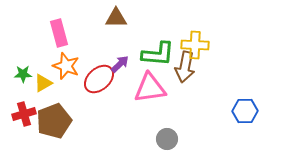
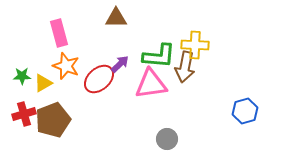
green L-shape: moved 1 px right, 2 px down
green star: moved 1 px left, 2 px down
pink triangle: moved 1 px right, 4 px up
blue hexagon: rotated 15 degrees counterclockwise
brown pentagon: moved 1 px left, 1 px up
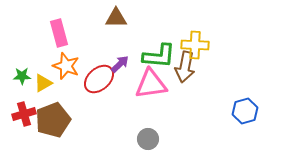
gray circle: moved 19 px left
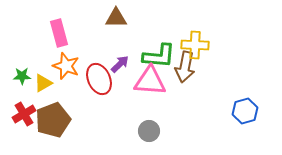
red ellipse: rotated 72 degrees counterclockwise
pink triangle: moved 1 px left, 3 px up; rotated 12 degrees clockwise
red cross: rotated 15 degrees counterclockwise
gray circle: moved 1 px right, 8 px up
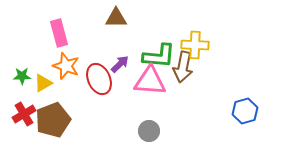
brown arrow: moved 2 px left
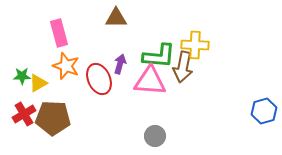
purple arrow: rotated 30 degrees counterclockwise
yellow triangle: moved 5 px left
blue hexagon: moved 19 px right
brown pentagon: moved 2 px up; rotated 24 degrees clockwise
gray circle: moved 6 px right, 5 px down
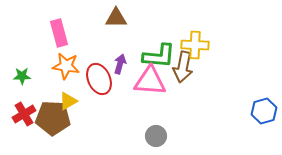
orange star: rotated 12 degrees counterclockwise
yellow triangle: moved 30 px right, 18 px down
gray circle: moved 1 px right
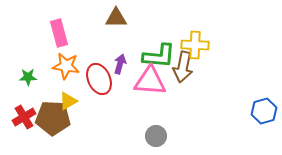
green star: moved 6 px right, 1 px down
red cross: moved 3 px down
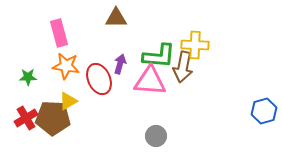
red cross: moved 2 px right, 1 px down
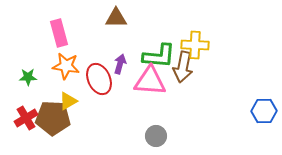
blue hexagon: rotated 15 degrees clockwise
